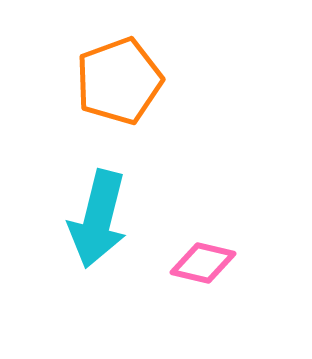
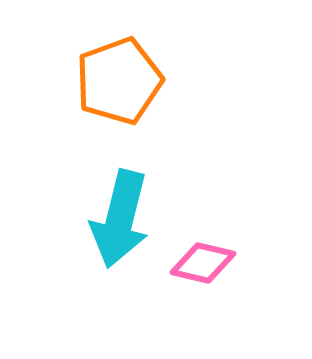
cyan arrow: moved 22 px right
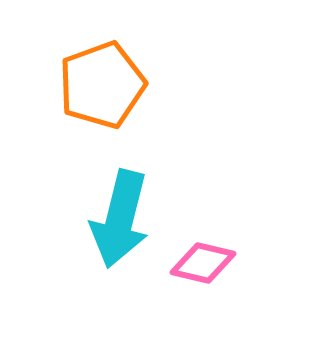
orange pentagon: moved 17 px left, 4 px down
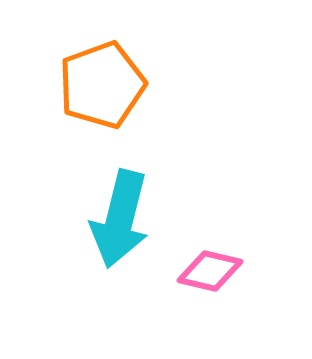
pink diamond: moved 7 px right, 8 px down
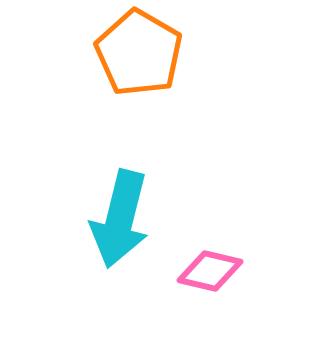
orange pentagon: moved 37 px right, 32 px up; rotated 22 degrees counterclockwise
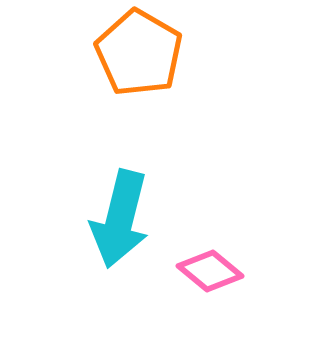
pink diamond: rotated 26 degrees clockwise
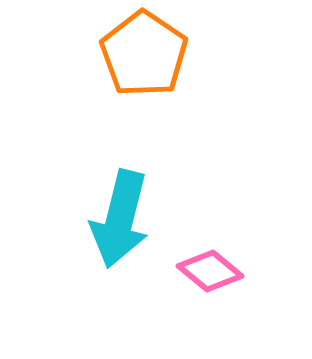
orange pentagon: moved 5 px right, 1 px down; rotated 4 degrees clockwise
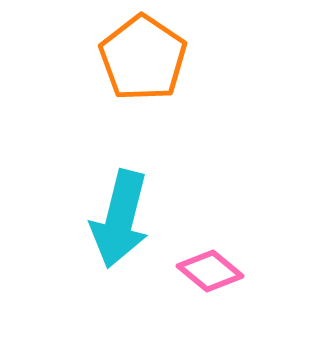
orange pentagon: moved 1 px left, 4 px down
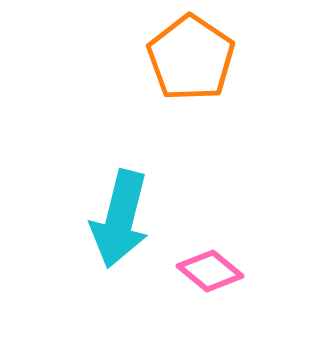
orange pentagon: moved 48 px right
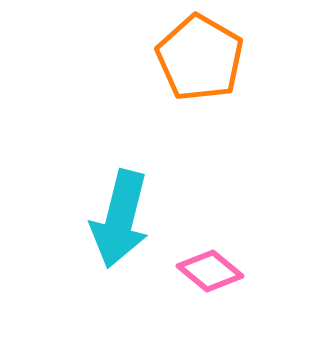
orange pentagon: moved 9 px right; rotated 4 degrees counterclockwise
